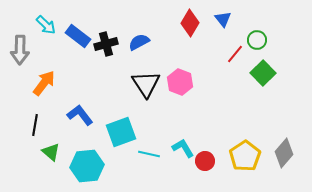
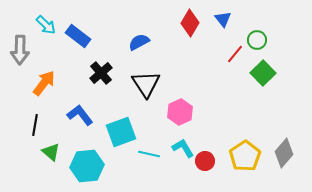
black cross: moved 5 px left, 29 px down; rotated 25 degrees counterclockwise
pink hexagon: moved 30 px down; rotated 15 degrees clockwise
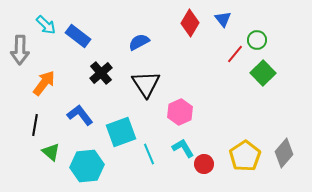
cyan line: rotated 55 degrees clockwise
red circle: moved 1 px left, 3 px down
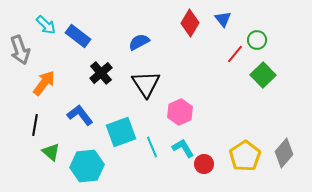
gray arrow: rotated 20 degrees counterclockwise
green square: moved 2 px down
cyan line: moved 3 px right, 7 px up
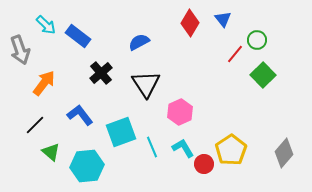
black line: rotated 35 degrees clockwise
yellow pentagon: moved 14 px left, 6 px up
